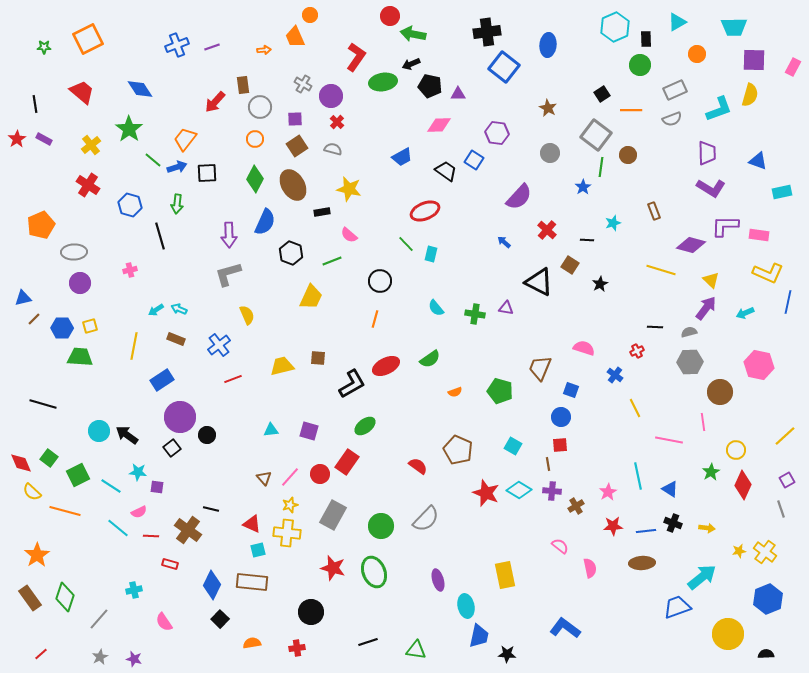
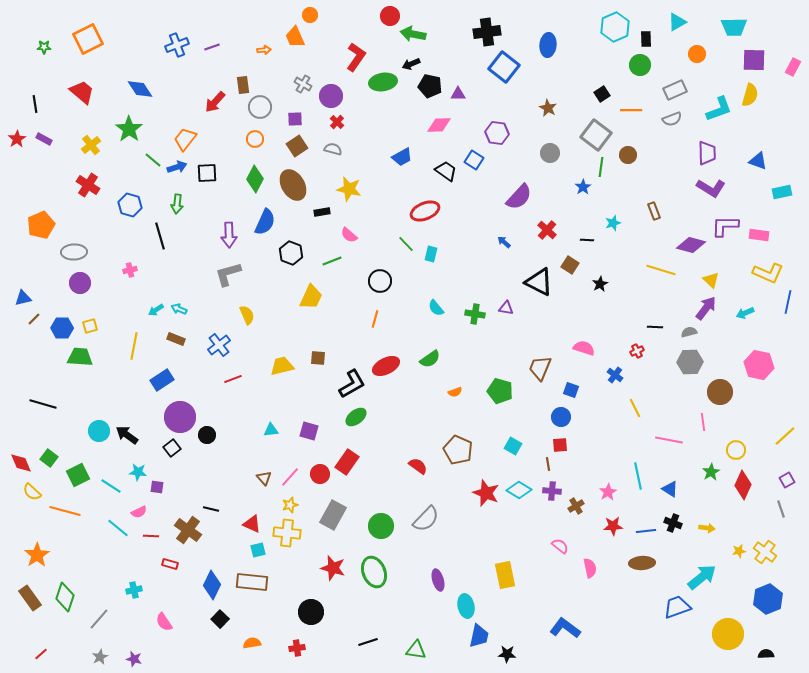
green ellipse at (365, 426): moved 9 px left, 9 px up
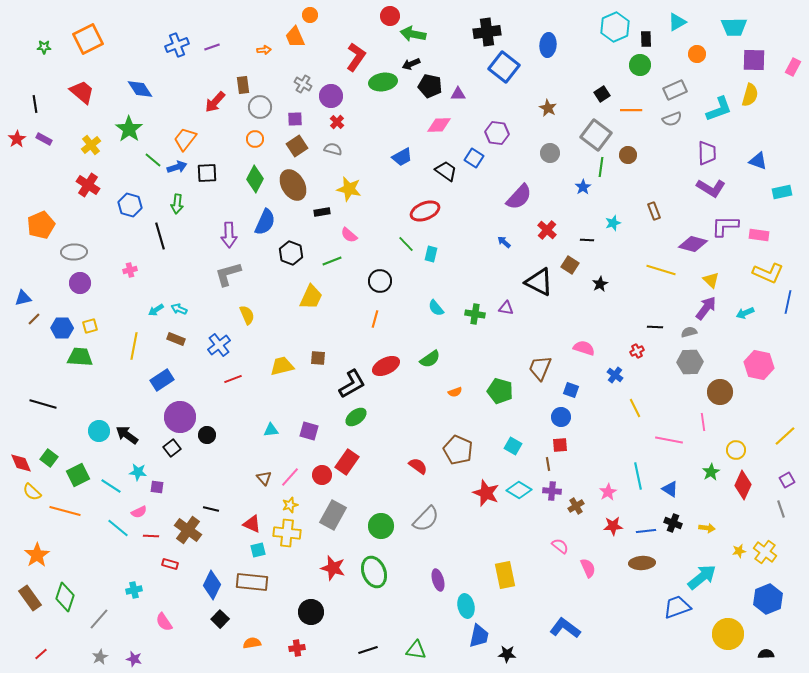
blue square at (474, 160): moved 2 px up
purple diamond at (691, 245): moved 2 px right, 1 px up
red circle at (320, 474): moved 2 px right, 1 px down
pink semicircle at (590, 568): moved 2 px left; rotated 12 degrees counterclockwise
black line at (368, 642): moved 8 px down
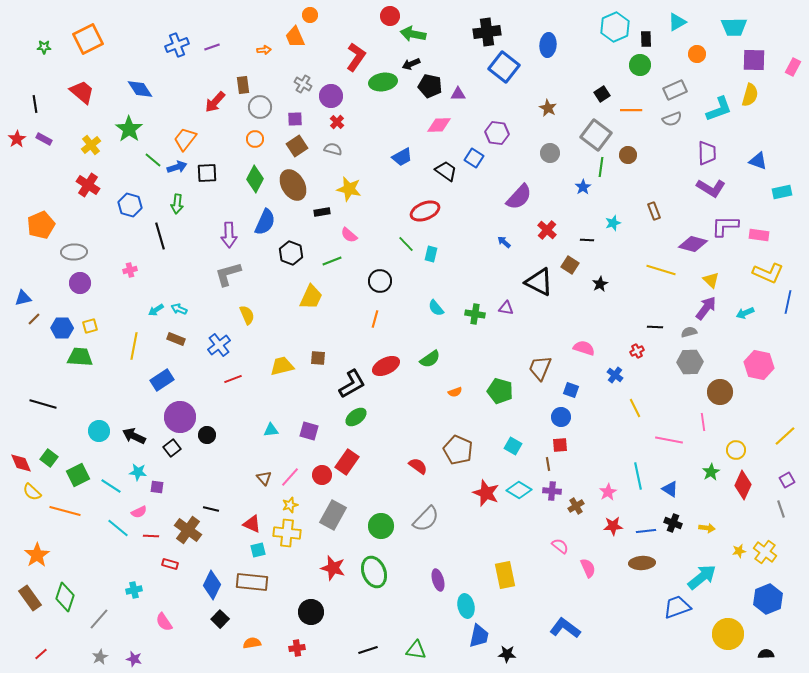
black arrow at (127, 435): moved 7 px right, 1 px down; rotated 10 degrees counterclockwise
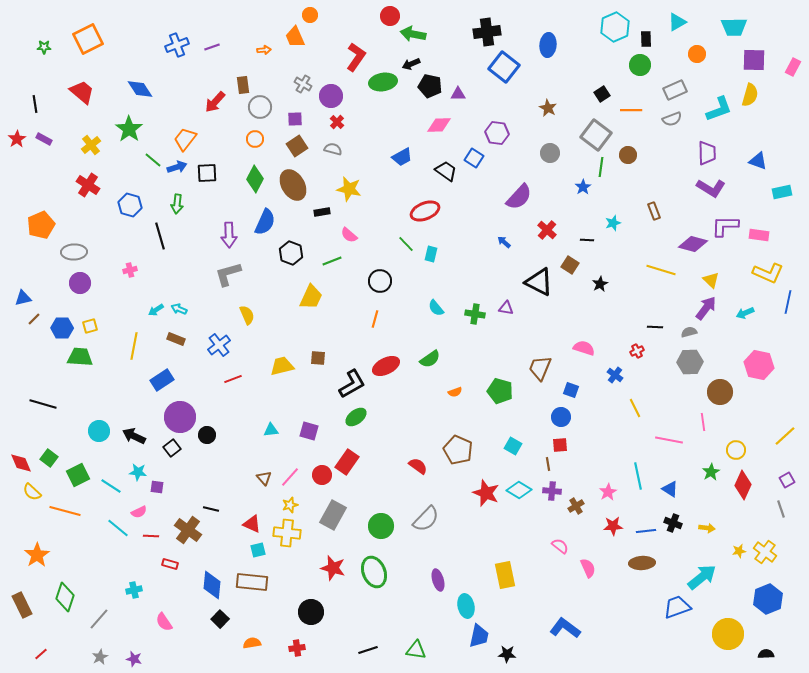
blue diamond at (212, 585): rotated 20 degrees counterclockwise
brown rectangle at (30, 598): moved 8 px left, 7 px down; rotated 10 degrees clockwise
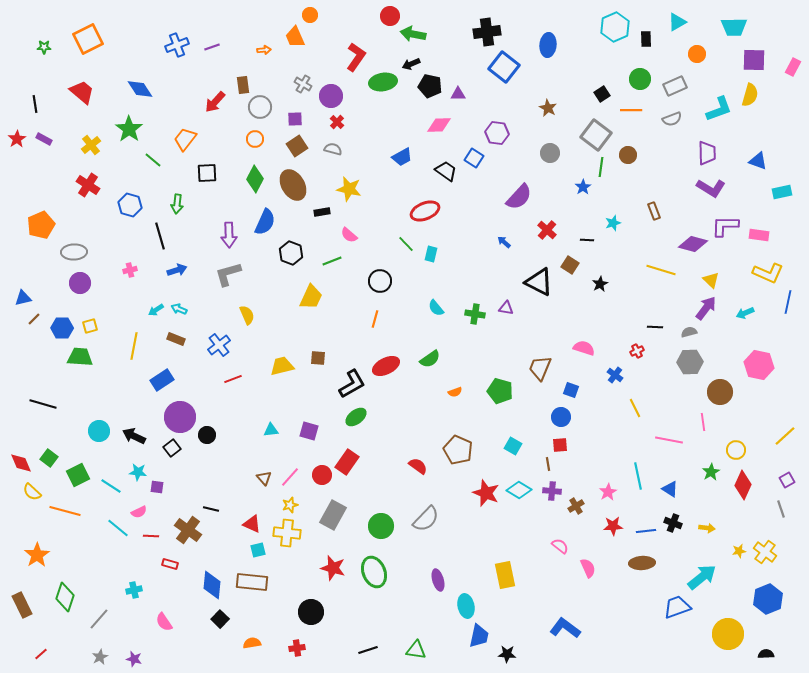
green circle at (640, 65): moved 14 px down
gray rectangle at (675, 90): moved 4 px up
blue arrow at (177, 167): moved 103 px down
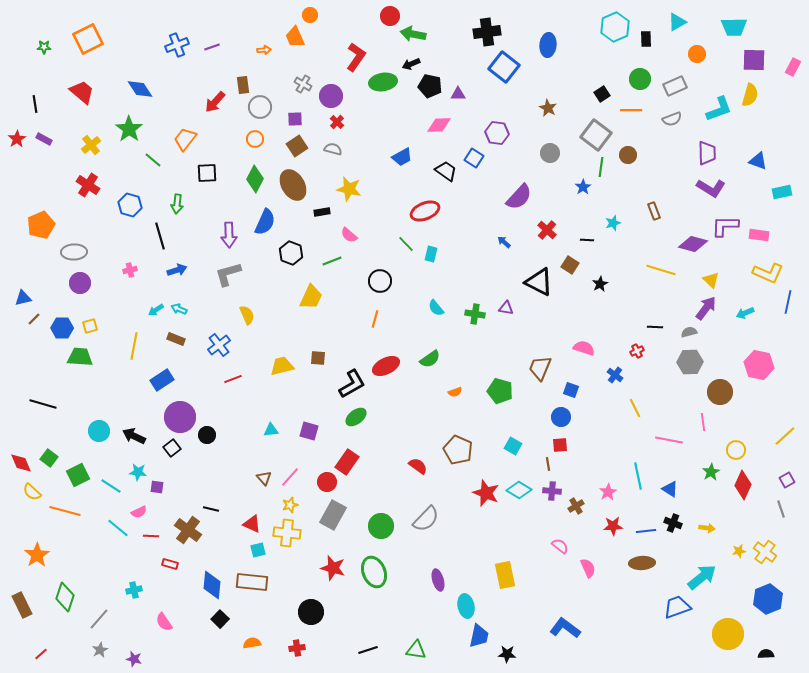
red circle at (322, 475): moved 5 px right, 7 px down
gray star at (100, 657): moved 7 px up
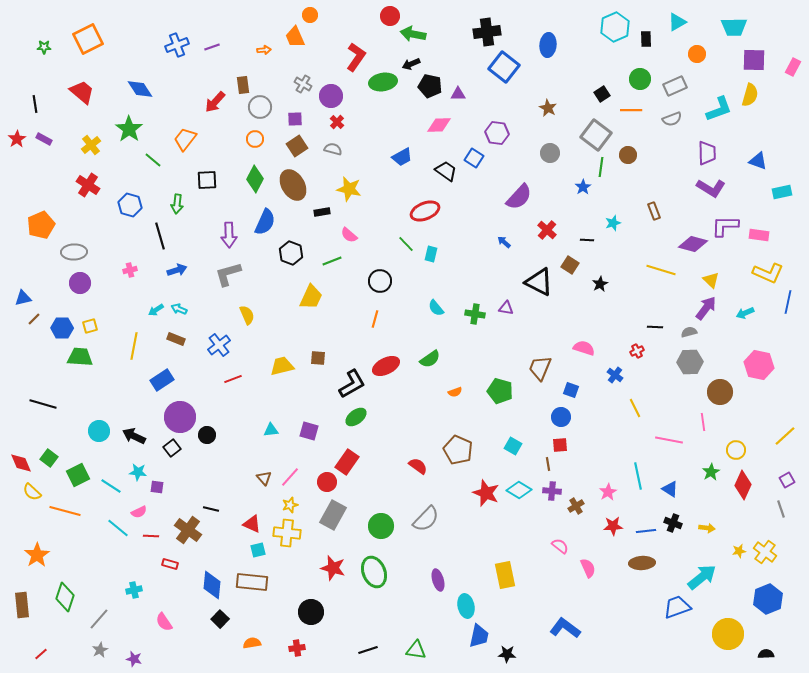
black square at (207, 173): moved 7 px down
brown rectangle at (22, 605): rotated 20 degrees clockwise
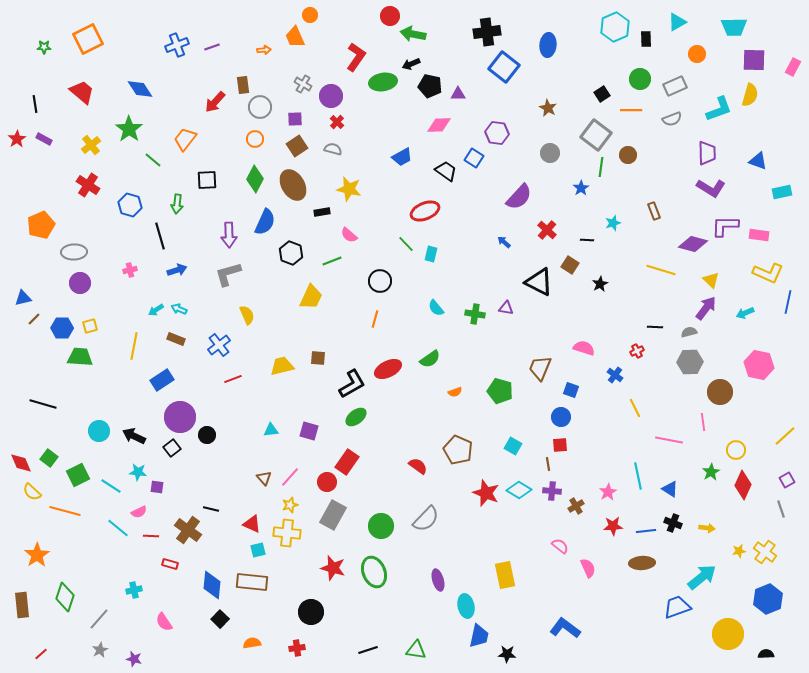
blue star at (583, 187): moved 2 px left, 1 px down
red ellipse at (386, 366): moved 2 px right, 3 px down
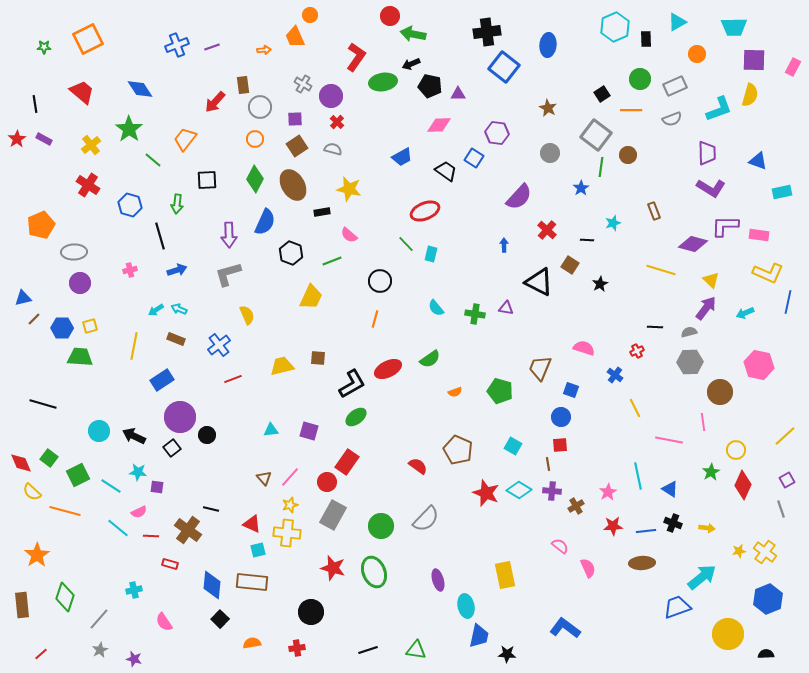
blue arrow at (504, 242): moved 3 px down; rotated 48 degrees clockwise
